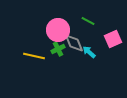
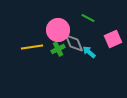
green line: moved 3 px up
yellow line: moved 2 px left, 9 px up; rotated 20 degrees counterclockwise
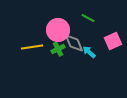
pink square: moved 2 px down
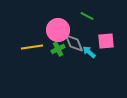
green line: moved 1 px left, 2 px up
pink square: moved 7 px left; rotated 18 degrees clockwise
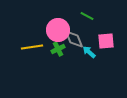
gray diamond: moved 4 px up
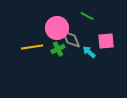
pink circle: moved 1 px left, 2 px up
gray diamond: moved 3 px left
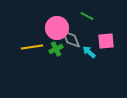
green cross: moved 2 px left
